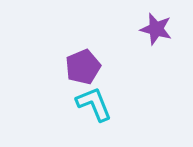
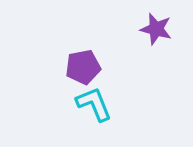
purple pentagon: rotated 12 degrees clockwise
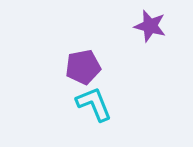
purple star: moved 6 px left, 3 px up
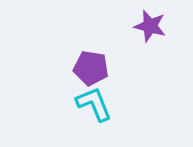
purple pentagon: moved 8 px right, 1 px down; rotated 20 degrees clockwise
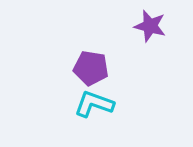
cyan L-shape: rotated 48 degrees counterclockwise
